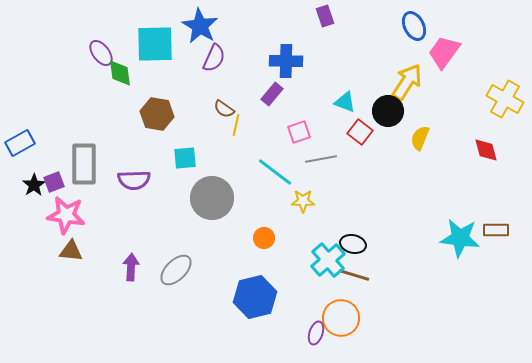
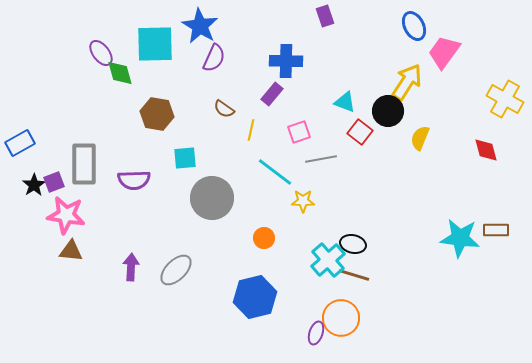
green diamond at (120, 73): rotated 8 degrees counterclockwise
yellow line at (236, 125): moved 15 px right, 5 px down
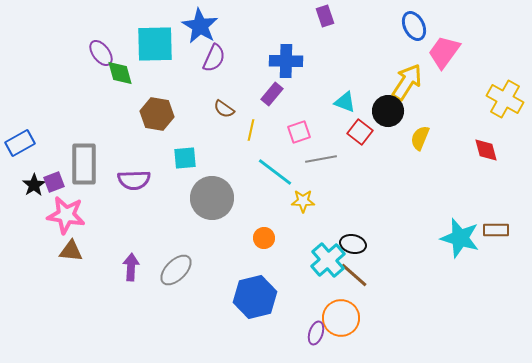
cyan star at (460, 238): rotated 9 degrees clockwise
brown line at (354, 275): rotated 24 degrees clockwise
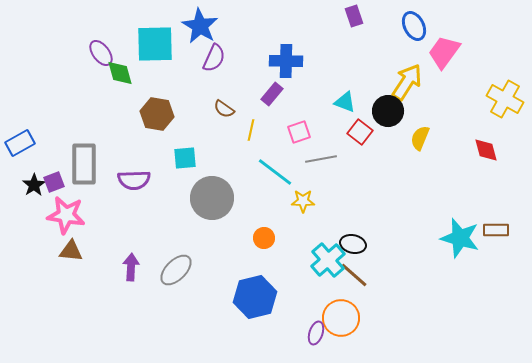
purple rectangle at (325, 16): moved 29 px right
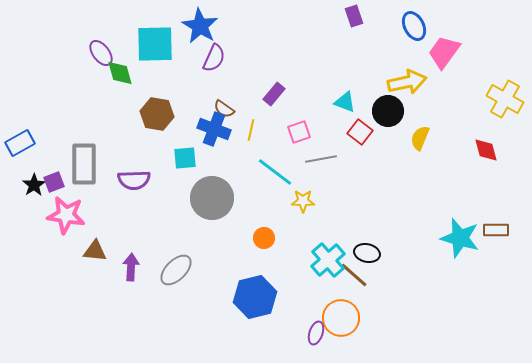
blue cross at (286, 61): moved 72 px left, 68 px down; rotated 20 degrees clockwise
yellow arrow at (407, 82): rotated 45 degrees clockwise
purple rectangle at (272, 94): moved 2 px right
black ellipse at (353, 244): moved 14 px right, 9 px down
brown triangle at (71, 251): moved 24 px right
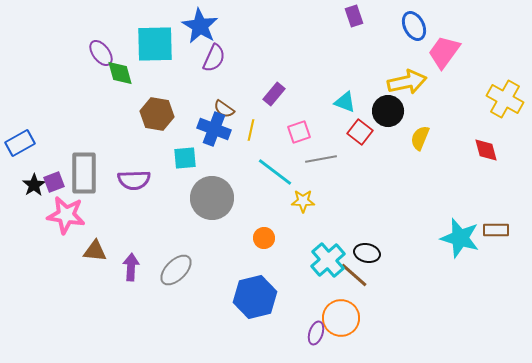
gray rectangle at (84, 164): moved 9 px down
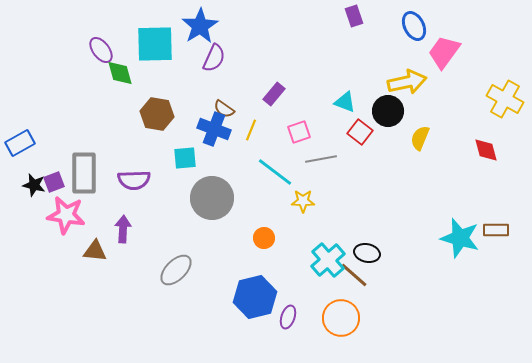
blue star at (200, 26): rotated 9 degrees clockwise
purple ellipse at (101, 53): moved 3 px up
yellow line at (251, 130): rotated 10 degrees clockwise
black star at (34, 185): rotated 25 degrees counterclockwise
purple arrow at (131, 267): moved 8 px left, 38 px up
purple ellipse at (316, 333): moved 28 px left, 16 px up
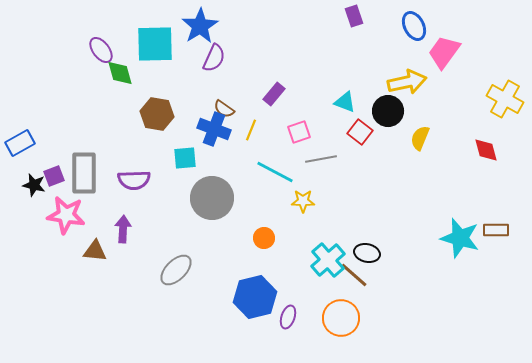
cyan line at (275, 172): rotated 9 degrees counterclockwise
purple square at (54, 182): moved 6 px up
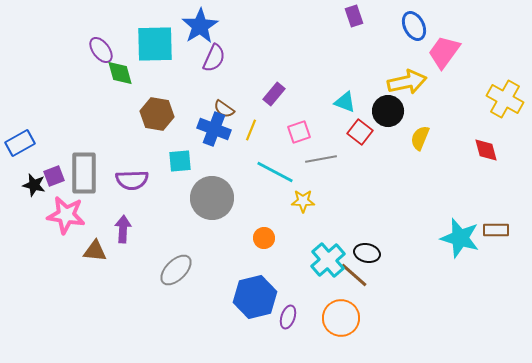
cyan square at (185, 158): moved 5 px left, 3 px down
purple semicircle at (134, 180): moved 2 px left
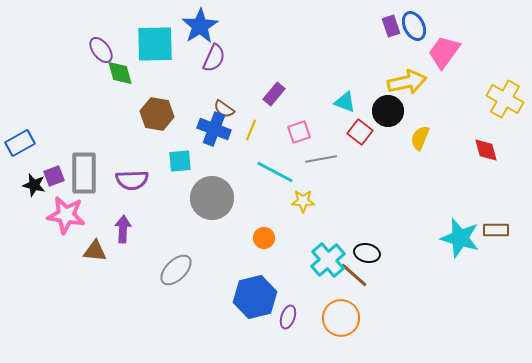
purple rectangle at (354, 16): moved 37 px right, 10 px down
